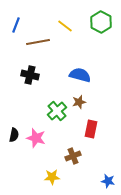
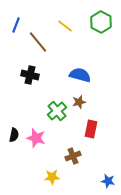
brown line: rotated 60 degrees clockwise
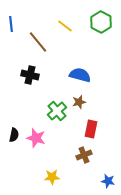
blue line: moved 5 px left, 1 px up; rotated 28 degrees counterclockwise
brown cross: moved 11 px right, 1 px up
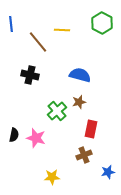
green hexagon: moved 1 px right, 1 px down
yellow line: moved 3 px left, 4 px down; rotated 35 degrees counterclockwise
blue star: moved 9 px up; rotated 24 degrees counterclockwise
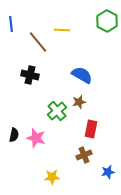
green hexagon: moved 5 px right, 2 px up
blue semicircle: moved 2 px right; rotated 15 degrees clockwise
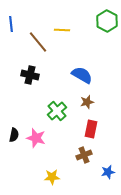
brown star: moved 8 px right
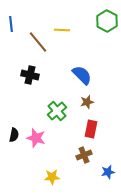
blue semicircle: rotated 15 degrees clockwise
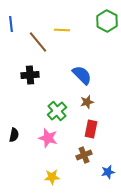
black cross: rotated 18 degrees counterclockwise
pink star: moved 12 px right
